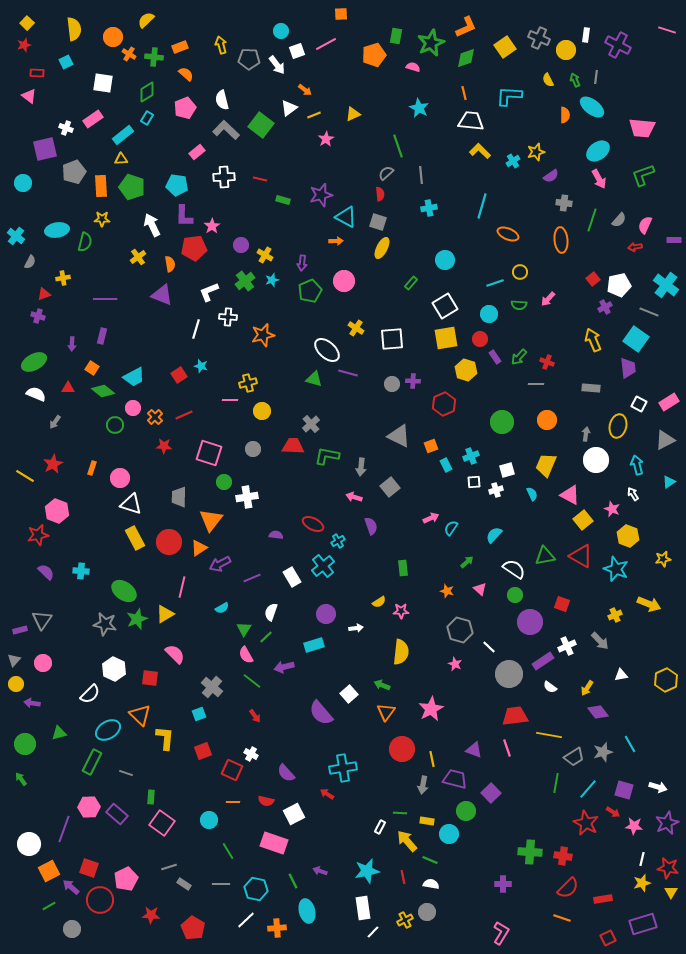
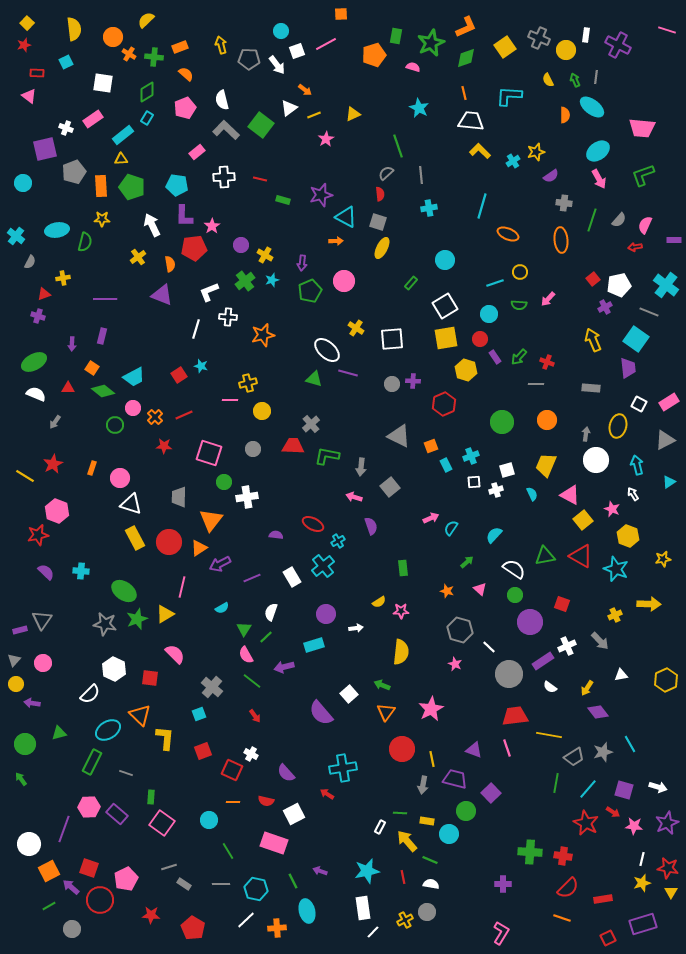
yellow arrow at (649, 604): rotated 20 degrees counterclockwise
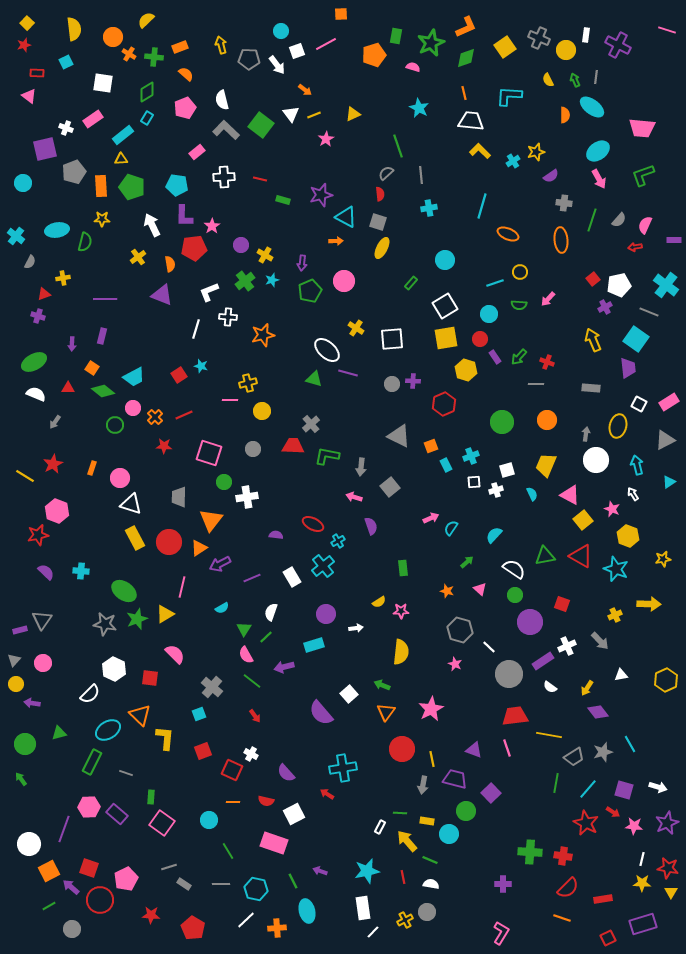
white triangle at (289, 108): moved 2 px right, 6 px down; rotated 30 degrees counterclockwise
yellow star at (642, 883): rotated 18 degrees clockwise
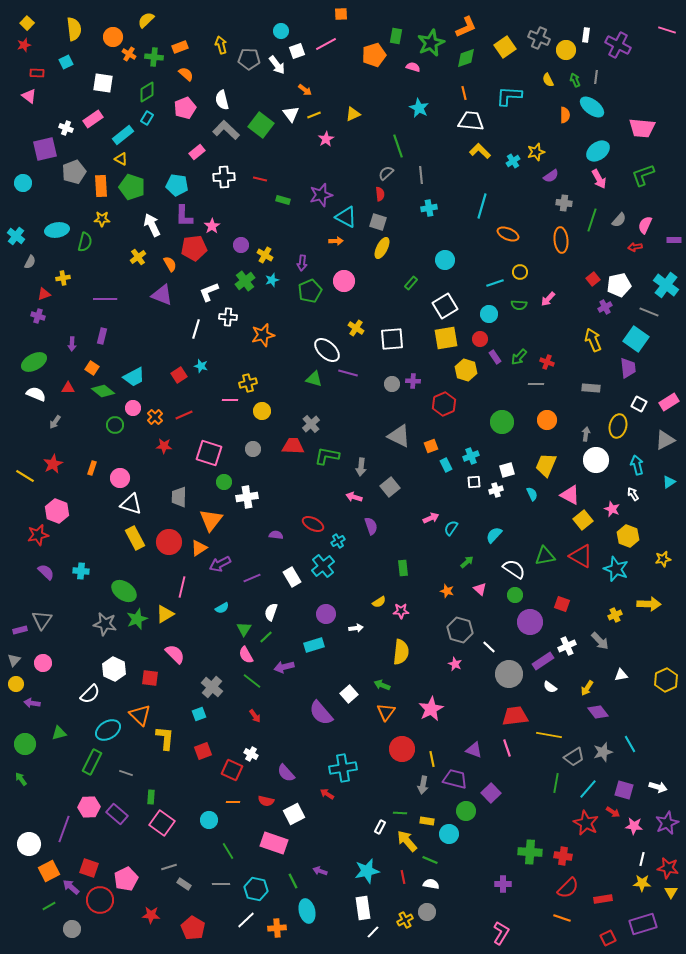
yellow triangle at (121, 159): rotated 32 degrees clockwise
orange semicircle at (170, 264): rotated 21 degrees counterclockwise
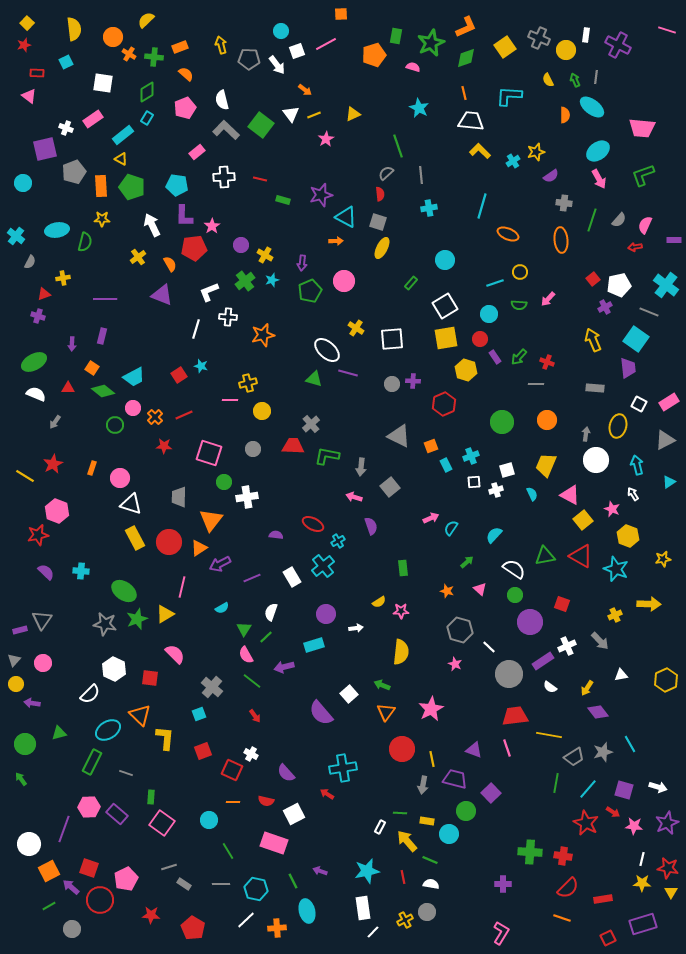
gray rectangle at (591, 388): moved 4 px right
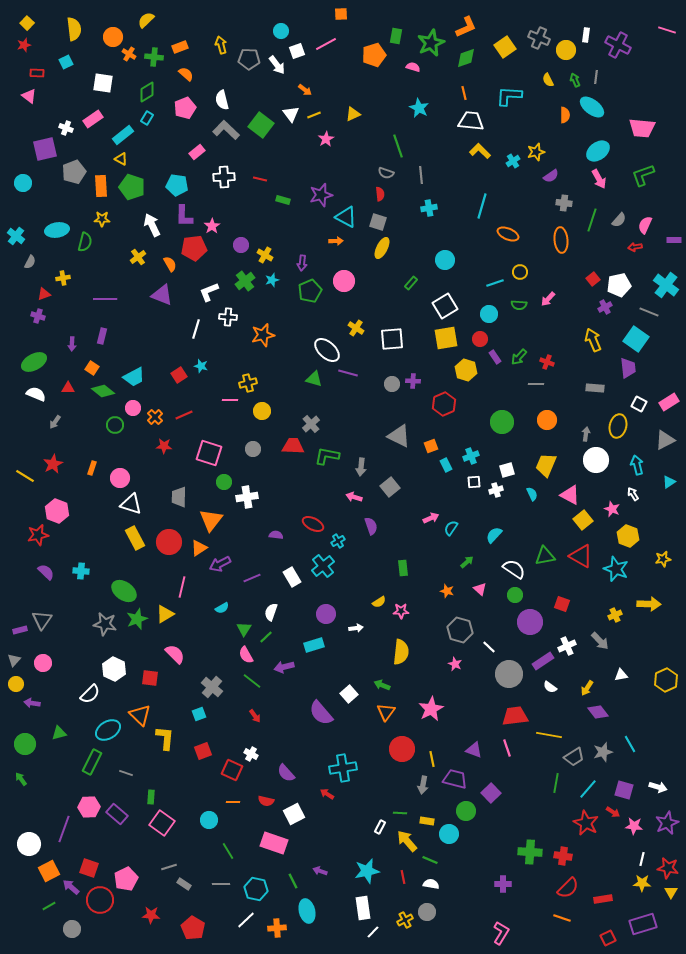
gray semicircle at (386, 173): rotated 119 degrees counterclockwise
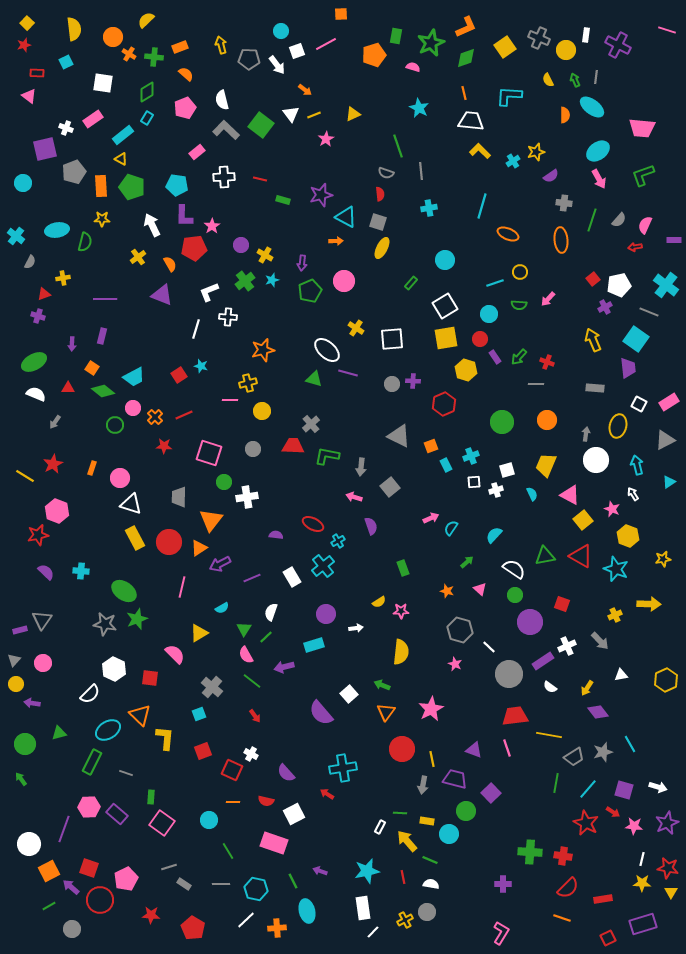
gray line at (421, 175): moved 4 px up
orange star at (263, 335): moved 15 px down
green rectangle at (403, 568): rotated 14 degrees counterclockwise
yellow triangle at (165, 614): moved 34 px right, 19 px down
